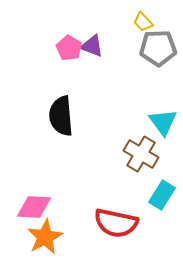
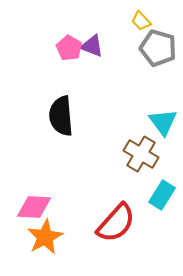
yellow trapezoid: moved 2 px left, 1 px up
gray pentagon: rotated 18 degrees clockwise
red semicircle: rotated 60 degrees counterclockwise
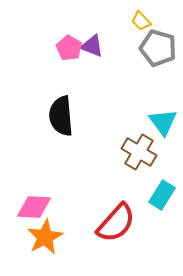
brown cross: moved 2 px left, 2 px up
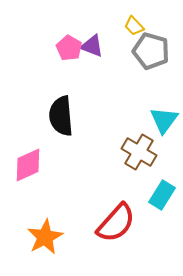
yellow trapezoid: moved 7 px left, 5 px down
gray pentagon: moved 7 px left, 3 px down
cyan triangle: moved 1 px right, 2 px up; rotated 12 degrees clockwise
pink diamond: moved 6 px left, 42 px up; rotated 27 degrees counterclockwise
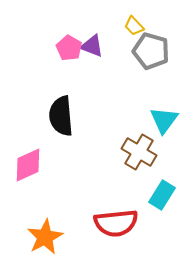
red semicircle: rotated 42 degrees clockwise
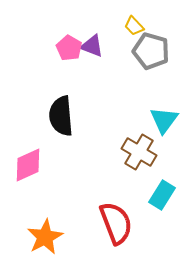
red semicircle: rotated 105 degrees counterclockwise
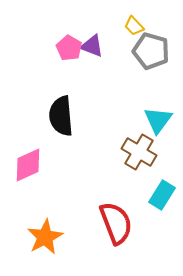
cyan triangle: moved 6 px left
